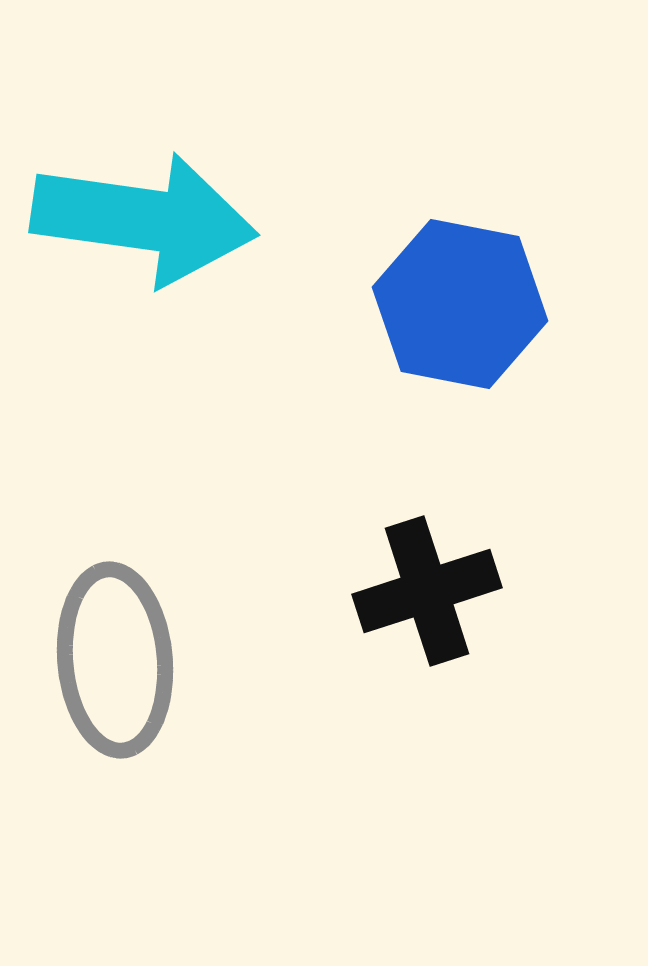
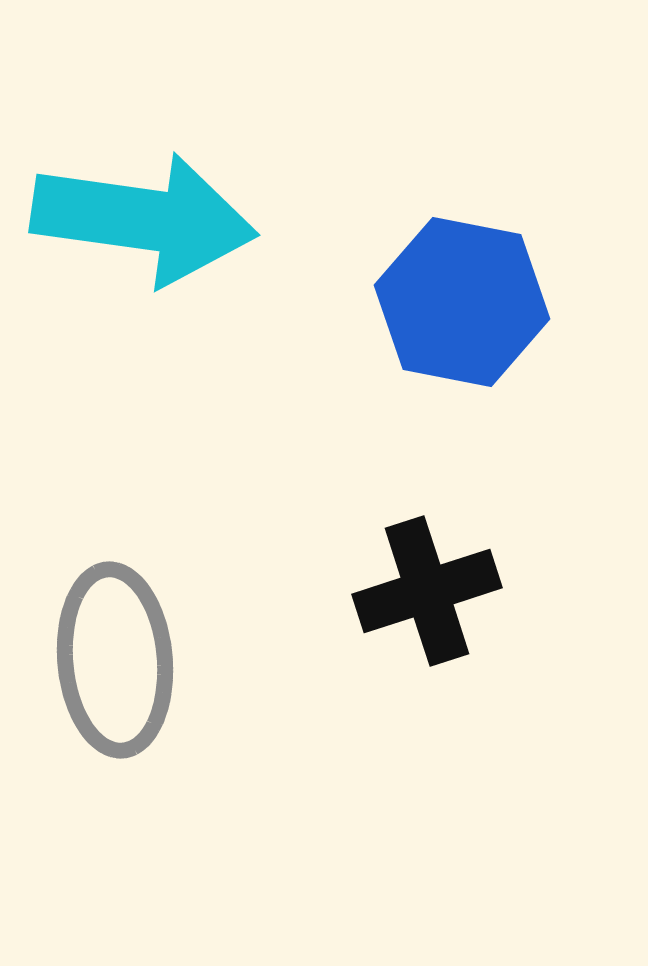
blue hexagon: moved 2 px right, 2 px up
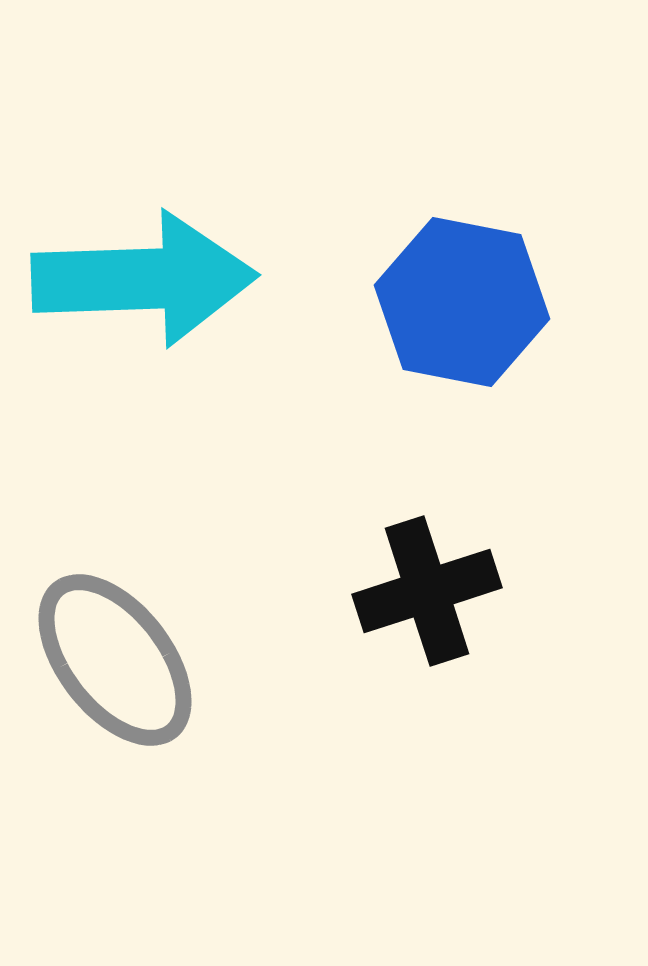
cyan arrow: moved 60 px down; rotated 10 degrees counterclockwise
gray ellipse: rotated 33 degrees counterclockwise
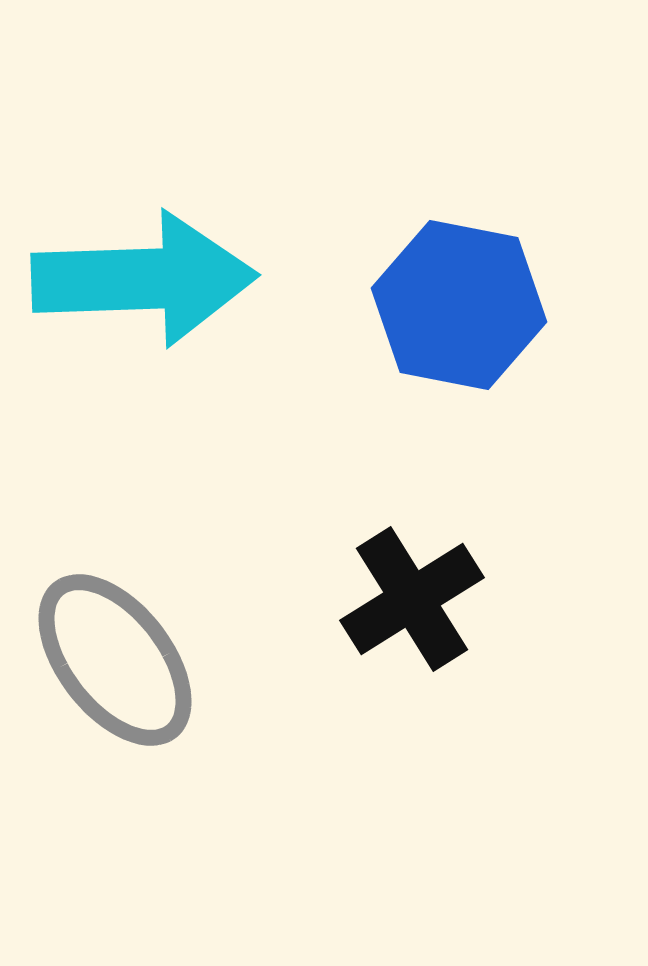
blue hexagon: moved 3 px left, 3 px down
black cross: moved 15 px left, 8 px down; rotated 14 degrees counterclockwise
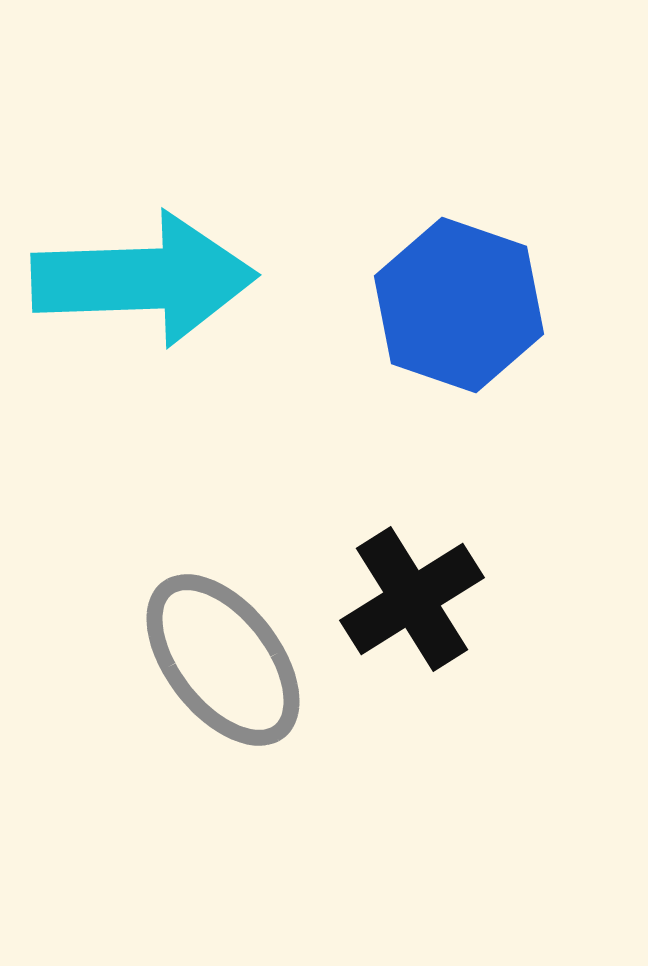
blue hexagon: rotated 8 degrees clockwise
gray ellipse: moved 108 px right
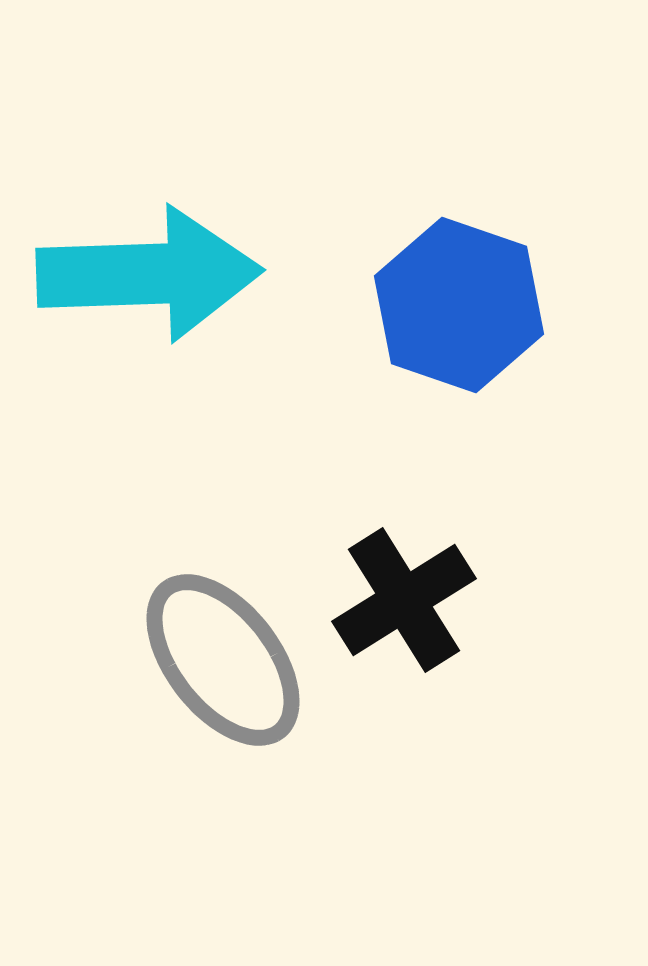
cyan arrow: moved 5 px right, 5 px up
black cross: moved 8 px left, 1 px down
